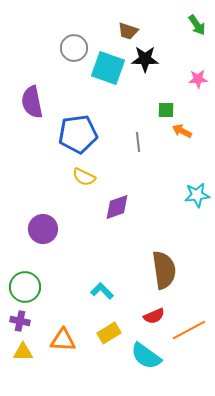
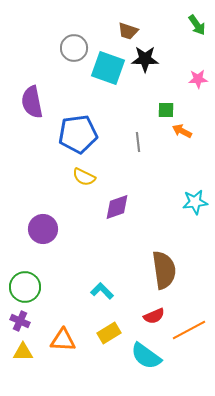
cyan star: moved 2 px left, 7 px down
purple cross: rotated 12 degrees clockwise
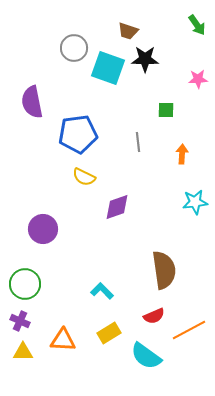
orange arrow: moved 23 px down; rotated 66 degrees clockwise
green circle: moved 3 px up
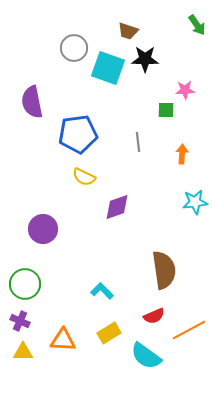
pink star: moved 13 px left, 11 px down
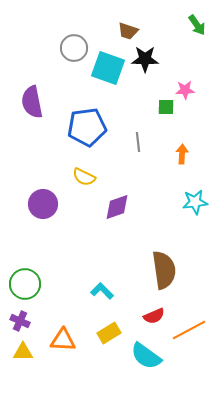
green square: moved 3 px up
blue pentagon: moved 9 px right, 7 px up
purple circle: moved 25 px up
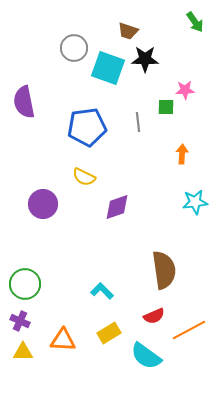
green arrow: moved 2 px left, 3 px up
purple semicircle: moved 8 px left
gray line: moved 20 px up
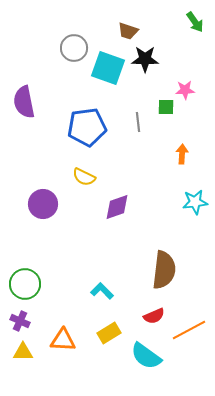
brown semicircle: rotated 15 degrees clockwise
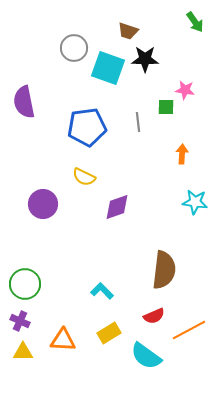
pink star: rotated 12 degrees clockwise
cyan star: rotated 15 degrees clockwise
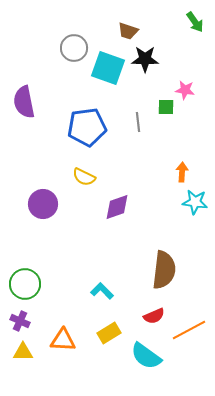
orange arrow: moved 18 px down
